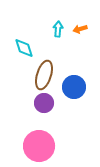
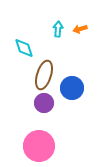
blue circle: moved 2 px left, 1 px down
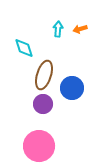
purple circle: moved 1 px left, 1 px down
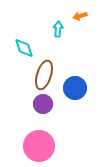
orange arrow: moved 13 px up
blue circle: moved 3 px right
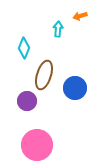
cyan diamond: rotated 40 degrees clockwise
purple circle: moved 16 px left, 3 px up
pink circle: moved 2 px left, 1 px up
